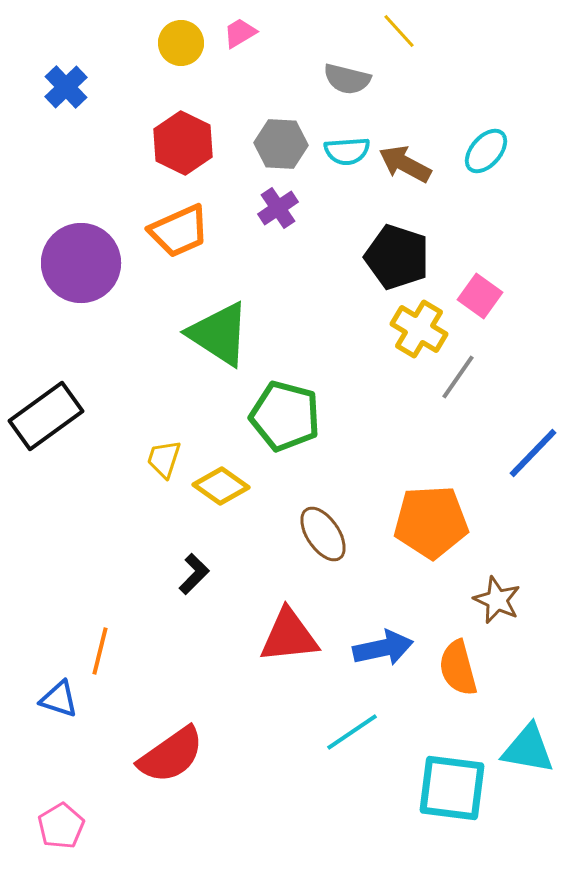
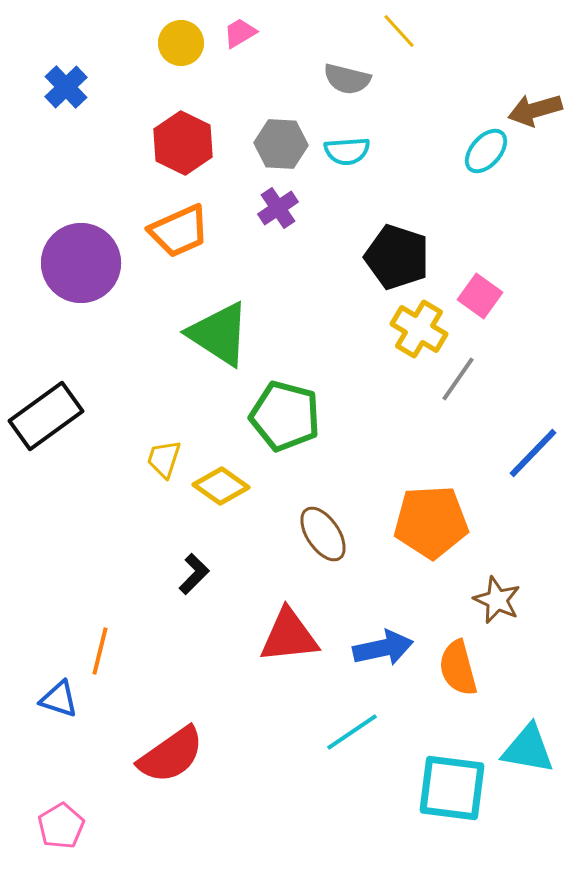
brown arrow: moved 130 px right, 54 px up; rotated 44 degrees counterclockwise
gray line: moved 2 px down
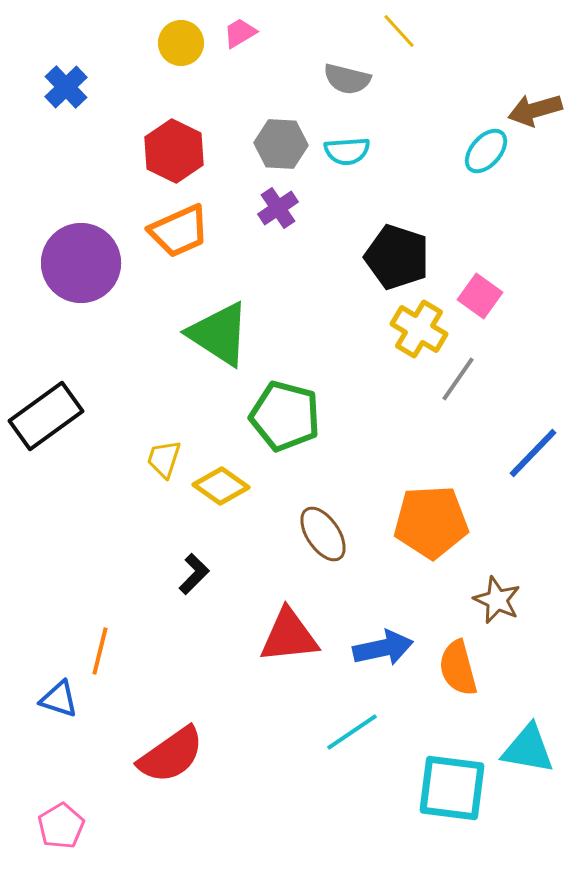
red hexagon: moved 9 px left, 8 px down
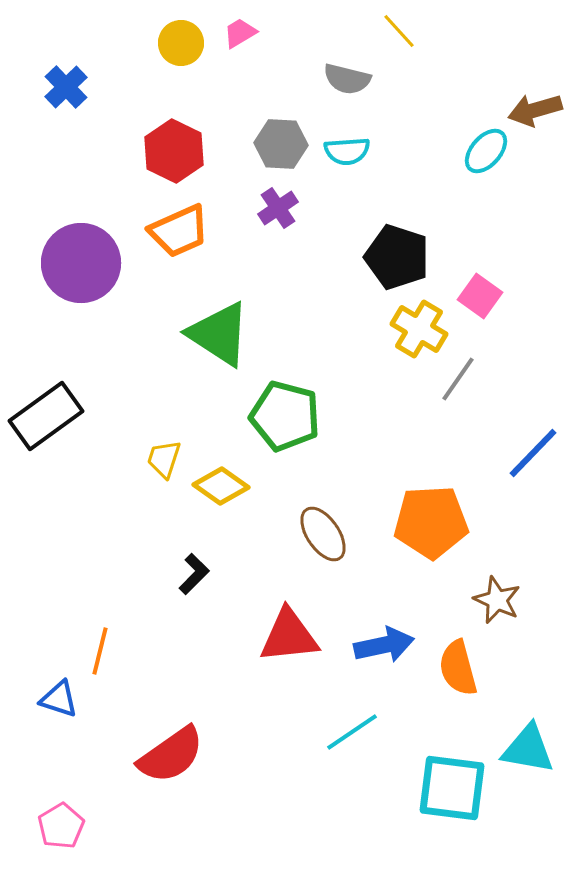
blue arrow: moved 1 px right, 3 px up
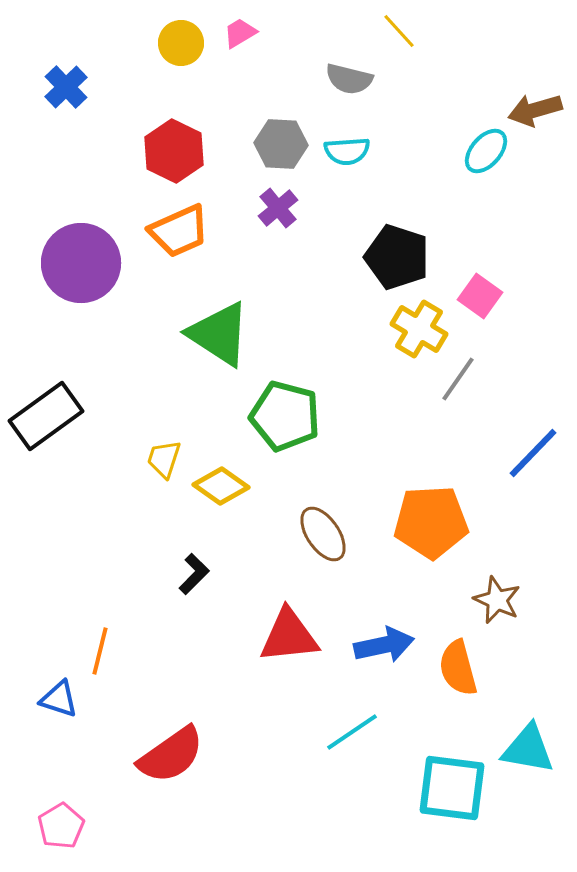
gray semicircle: moved 2 px right
purple cross: rotated 6 degrees counterclockwise
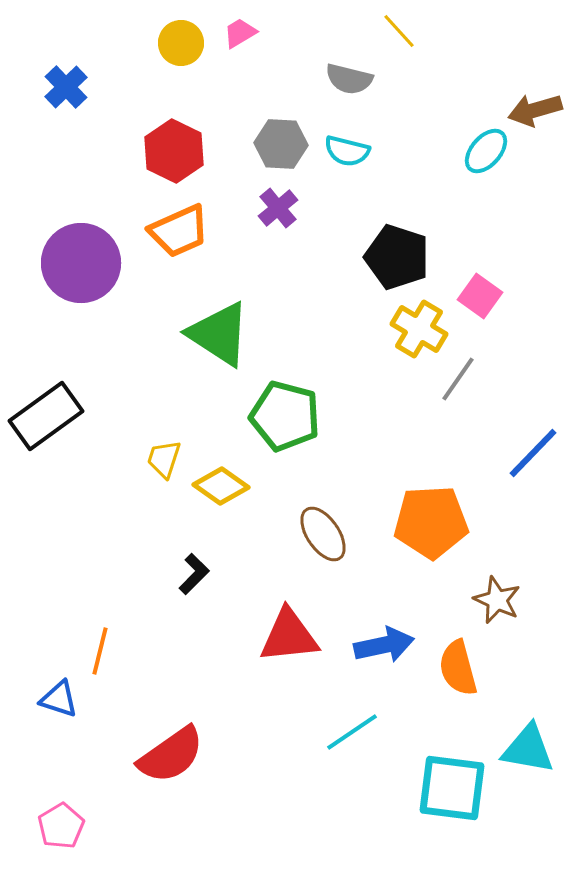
cyan semicircle: rotated 18 degrees clockwise
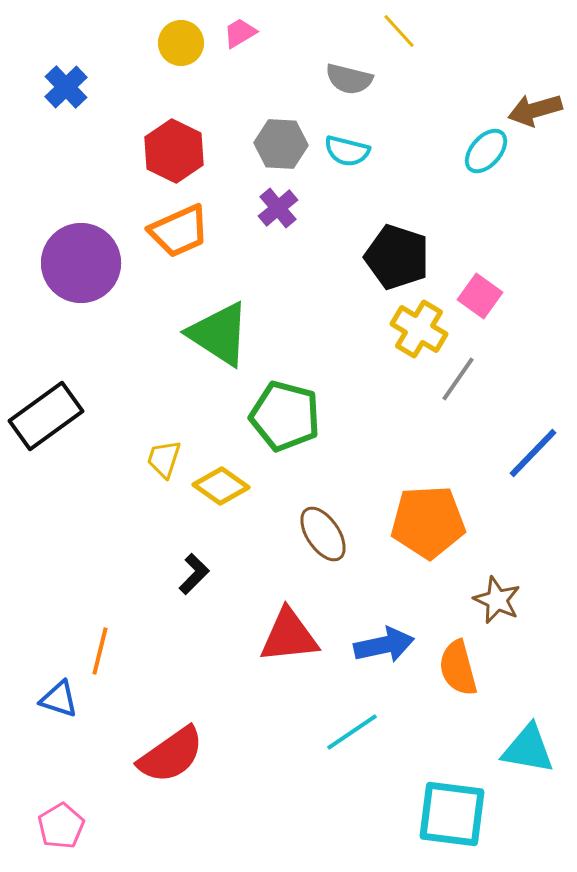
orange pentagon: moved 3 px left
cyan square: moved 26 px down
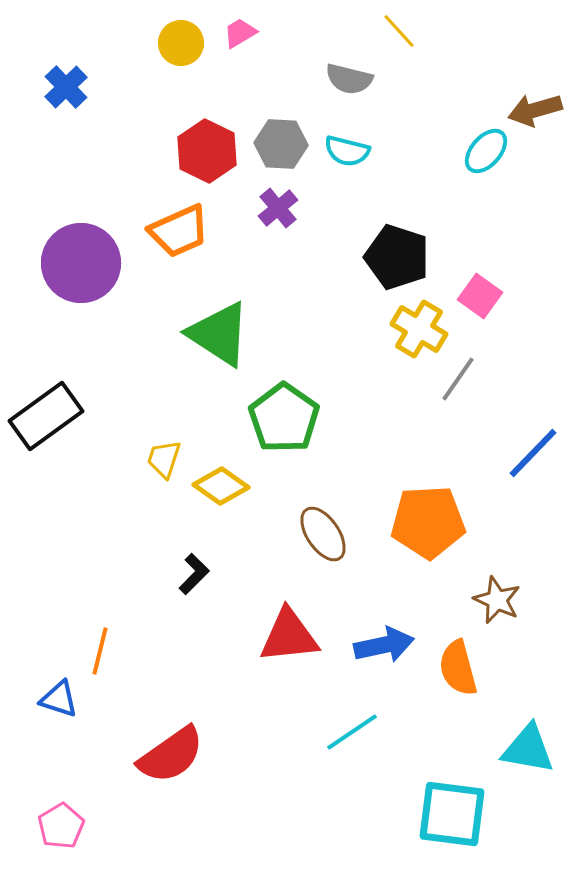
red hexagon: moved 33 px right
green pentagon: moved 1 px left, 2 px down; rotated 20 degrees clockwise
